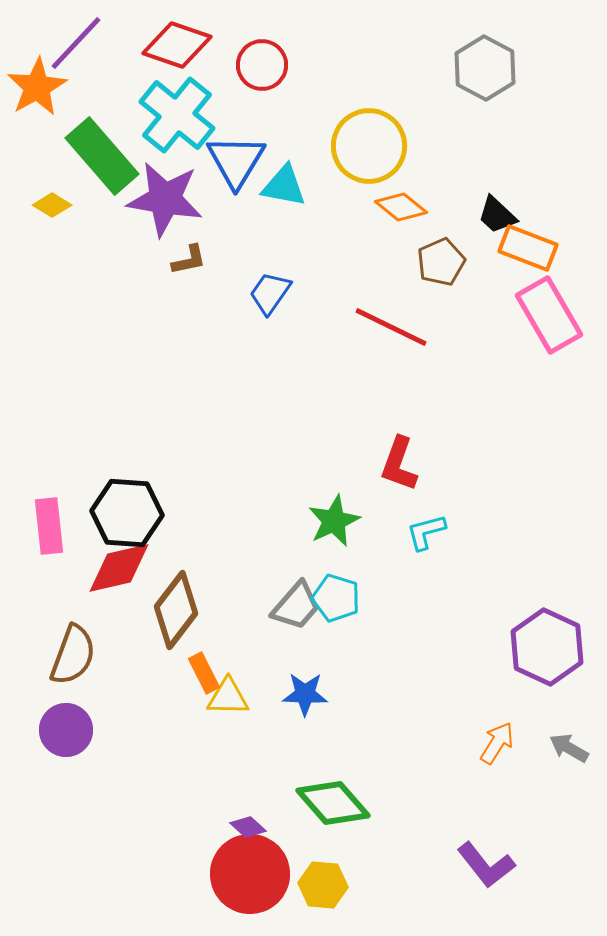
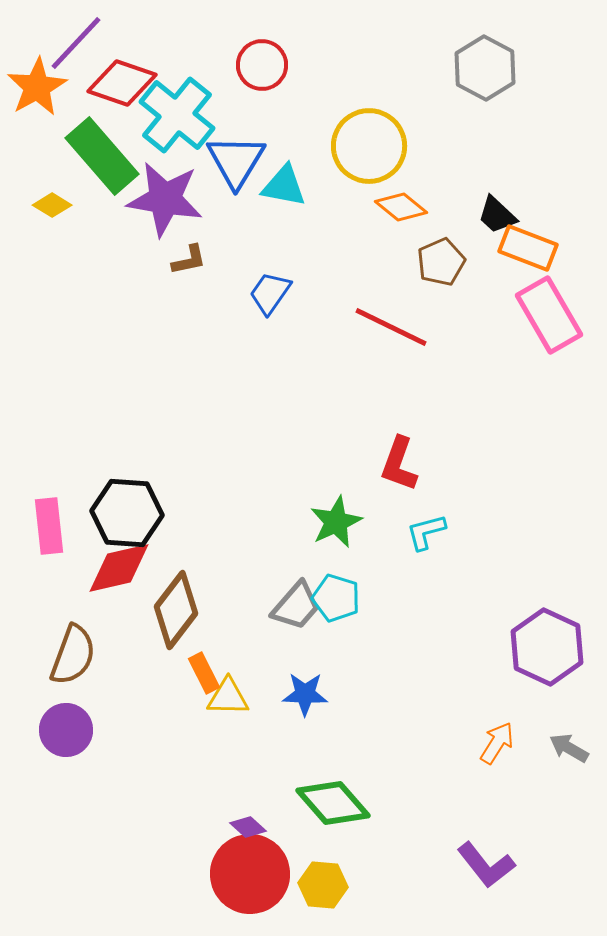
red diamond at (177, 45): moved 55 px left, 38 px down
green star at (334, 521): moved 2 px right, 1 px down
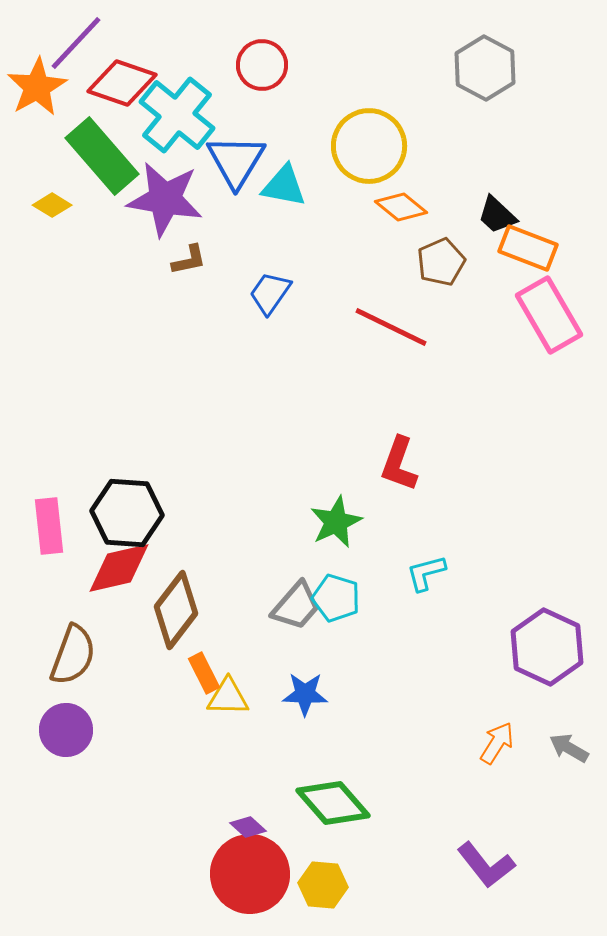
cyan L-shape at (426, 532): moved 41 px down
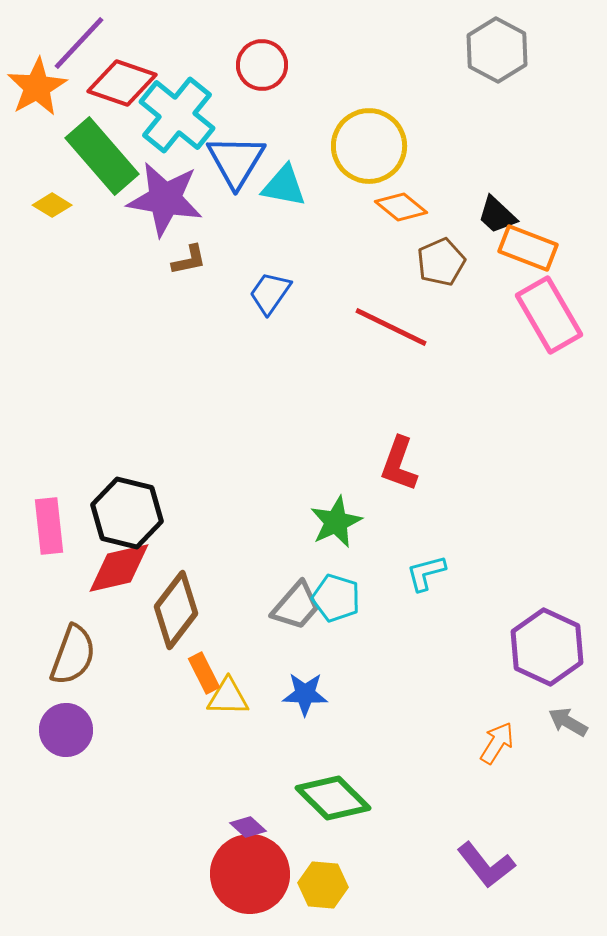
purple line at (76, 43): moved 3 px right
gray hexagon at (485, 68): moved 12 px right, 18 px up
black hexagon at (127, 513): rotated 10 degrees clockwise
gray arrow at (569, 748): moved 1 px left, 26 px up
green diamond at (333, 803): moved 5 px up; rotated 4 degrees counterclockwise
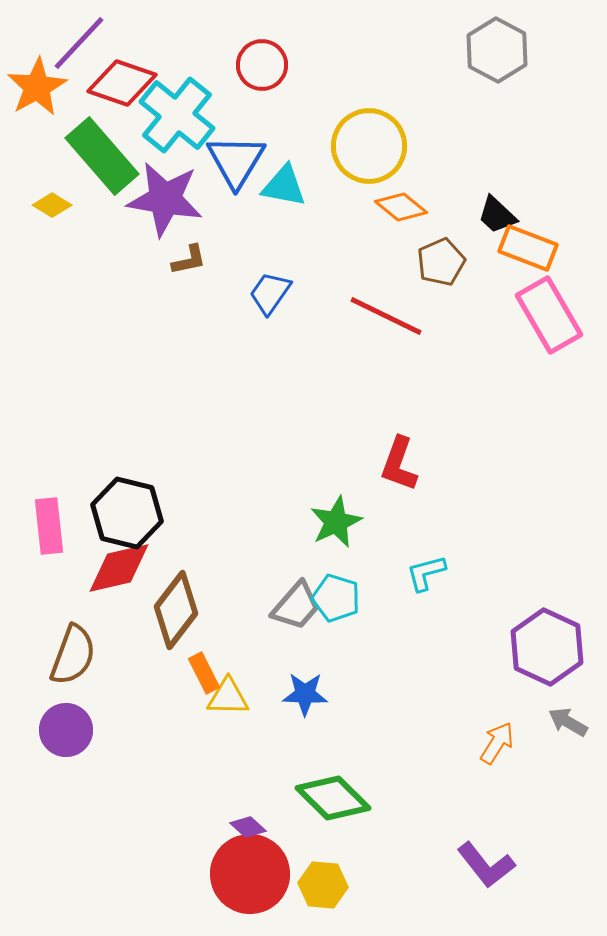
red line at (391, 327): moved 5 px left, 11 px up
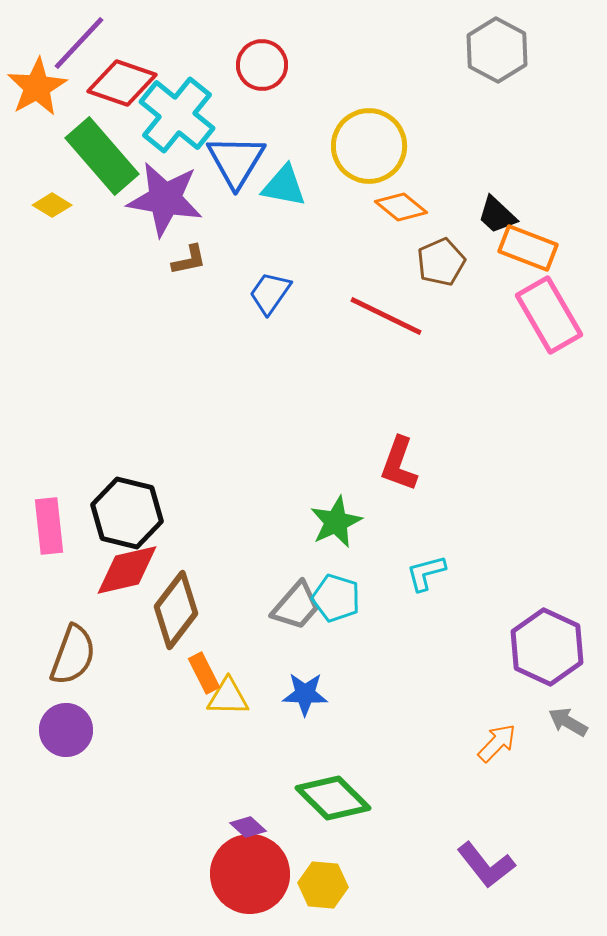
red diamond at (119, 568): moved 8 px right, 2 px down
orange arrow at (497, 743): rotated 12 degrees clockwise
